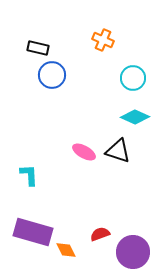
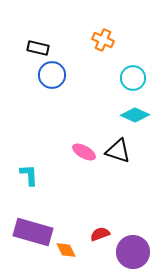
cyan diamond: moved 2 px up
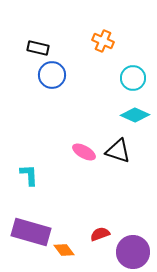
orange cross: moved 1 px down
purple rectangle: moved 2 px left
orange diamond: moved 2 px left; rotated 10 degrees counterclockwise
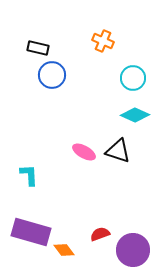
purple circle: moved 2 px up
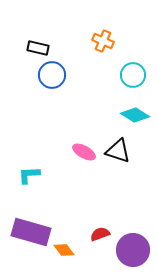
cyan circle: moved 3 px up
cyan diamond: rotated 8 degrees clockwise
cyan L-shape: rotated 90 degrees counterclockwise
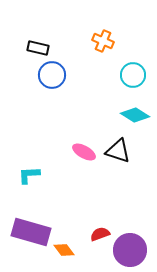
purple circle: moved 3 px left
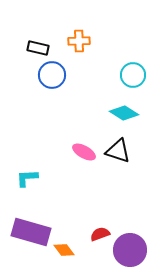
orange cross: moved 24 px left; rotated 25 degrees counterclockwise
cyan diamond: moved 11 px left, 2 px up
cyan L-shape: moved 2 px left, 3 px down
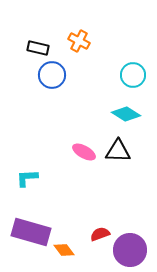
orange cross: rotated 30 degrees clockwise
cyan diamond: moved 2 px right, 1 px down
black triangle: rotated 16 degrees counterclockwise
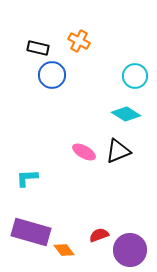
cyan circle: moved 2 px right, 1 px down
black triangle: rotated 24 degrees counterclockwise
red semicircle: moved 1 px left, 1 px down
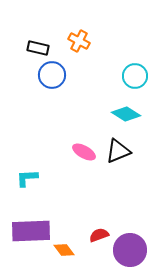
purple rectangle: moved 1 px up; rotated 18 degrees counterclockwise
